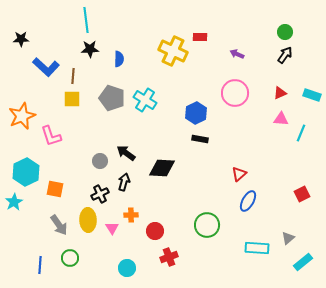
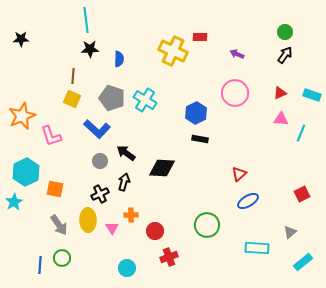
blue L-shape at (46, 67): moved 51 px right, 62 px down
yellow square at (72, 99): rotated 24 degrees clockwise
blue ellipse at (248, 201): rotated 30 degrees clockwise
gray triangle at (288, 238): moved 2 px right, 6 px up
green circle at (70, 258): moved 8 px left
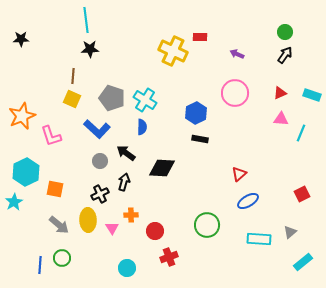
blue semicircle at (119, 59): moved 23 px right, 68 px down
gray arrow at (59, 225): rotated 15 degrees counterclockwise
cyan rectangle at (257, 248): moved 2 px right, 9 px up
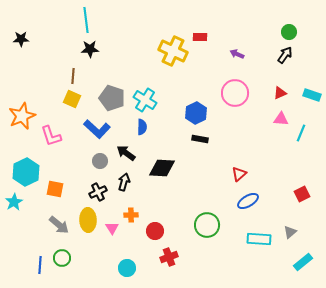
green circle at (285, 32): moved 4 px right
black cross at (100, 194): moved 2 px left, 2 px up
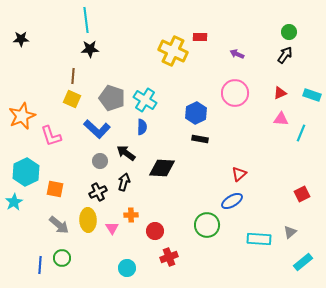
blue ellipse at (248, 201): moved 16 px left
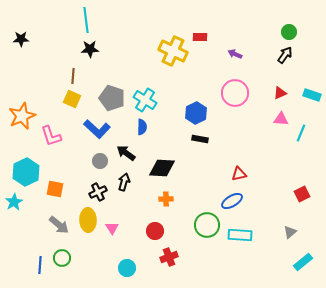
purple arrow at (237, 54): moved 2 px left
red triangle at (239, 174): rotated 28 degrees clockwise
orange cross at (131, 215): moved 35 px right, 16 px up
cyan rectangle at (259, 239): moved 19 px left, 4 px up
